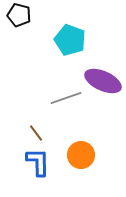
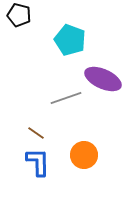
purple ellipse: moved 2 px up
brown line: rotated 18 degrees counterclockwise
orange circle: moved 3 px right
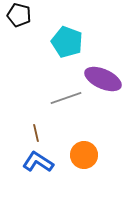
cyan pentagon: moved 3 px left, 2 px down
brown line: rotated 42 degrees clockwise
blue L-shape: rotated 56 degrees counterclockwise
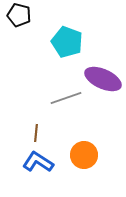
brown line: rotated 18 degrees clockwise
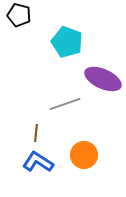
gray line: moved 1 px left, 6 px down
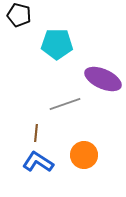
cyan pentagon: moved 10 px left, 2 px down; rotated 20 degrees counterclockwise
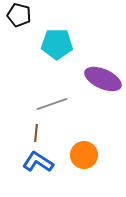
gray line: moved 13 px left
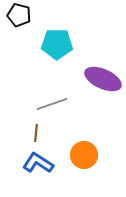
blue L-shape: moved 1 px down
